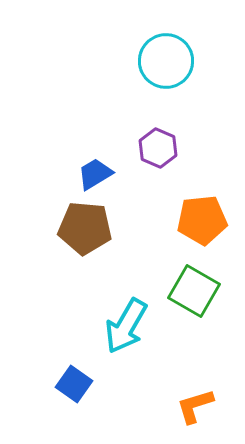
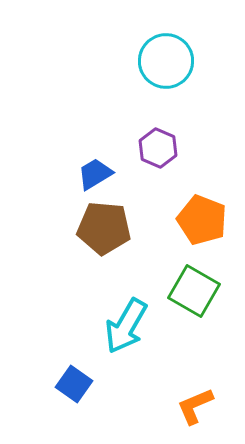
orange pentagon: rotated 27 degrees clockwise
brown pentagon: moved 19 px right
orange L-shape: rotated 6 degrees counterclockwise
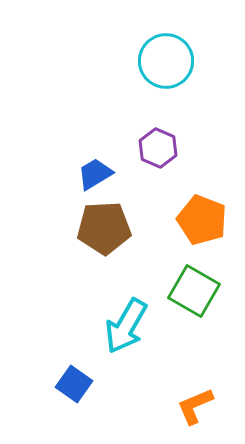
brown pentagon: rotated 8 degrees counterclockwise
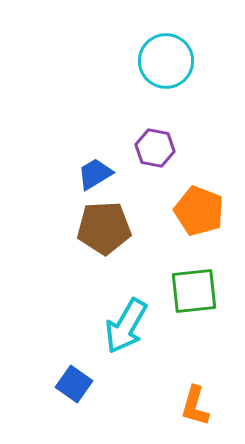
purple hexagon: moved 3 px left; rotated 12 degrees counterclockwise
orange pentagon: moved 3 px left, 9 px up
green square: rotated 36 degrees counterclockwise
orange L-shape: rotated 51 degrees counterclockwise
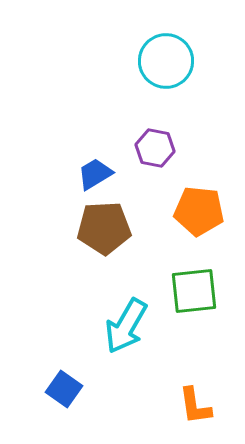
orange pentagon: rotated 15 degrees counterclockwise
blue square: moved 10 px left, 5 px down
orange L-shape: rotated 24 degrees counterclockwise
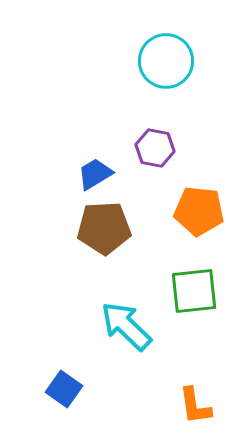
cyan arrow: rotated 104 degrees clockwise
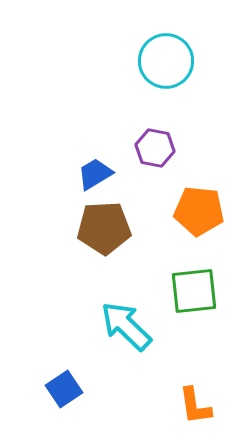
blue square: rotated 21 degrees clockwise
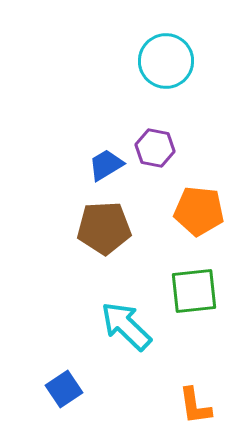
blue trapezoid: moved 11 px right, 9 px up
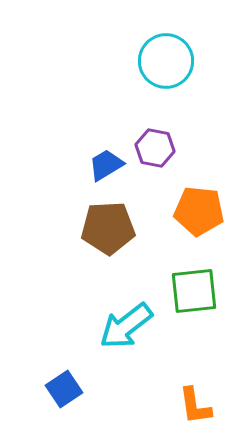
brown pentagon: moved 4 px right
cyan arrow: rotated 82 degrees counterclockwise
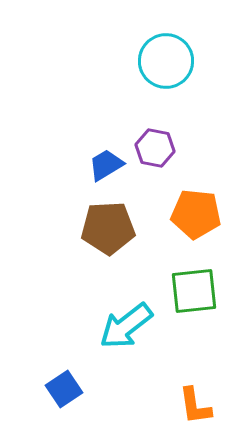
orange pentagon: moved 3 px left, 3 px down
